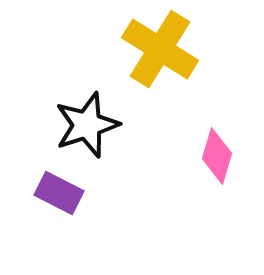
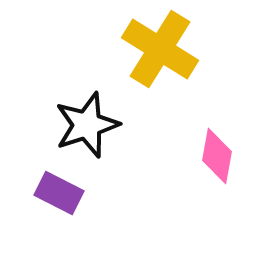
pink diamond: rotated 6 degrees counterclockwise
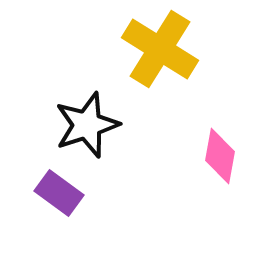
pink diamond: moved 3 px right
purple rectangle: rotated 9 degrees clockwise
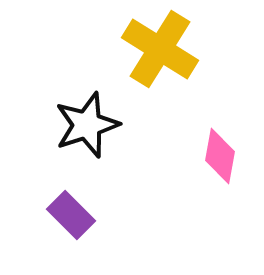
purple rectangle: moved 12 px right, 22 px down; rotated 9 degrees clockwise
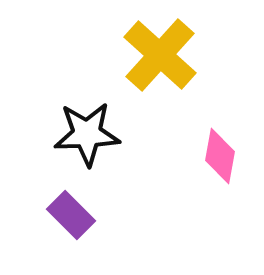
yellow cross: moved 6 px down; rotated 10 degrees clockwise
black star: moved 9 px down; rotated 16 degrees clockwise
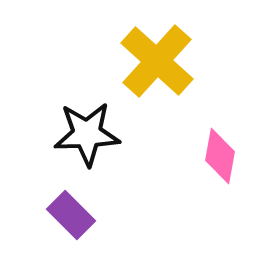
yellow cross: moved 3 px left, 6 px down
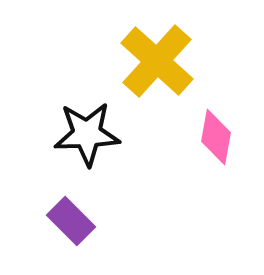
pink diamond: moved 4 px left, 19 px up
purple rectangle: moved 6 px down
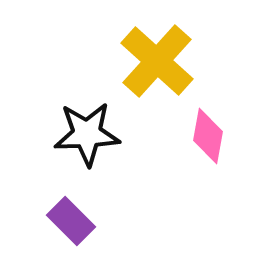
pink diamond: moved 8 px left, 1 px up
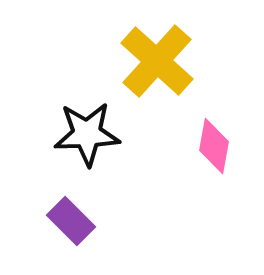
pink diamond: moved 6 px right, 10 px down
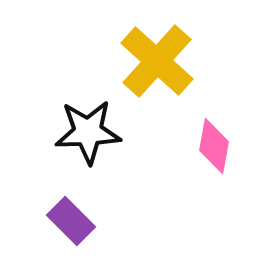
black star: moved 1 px right, 2 px up
